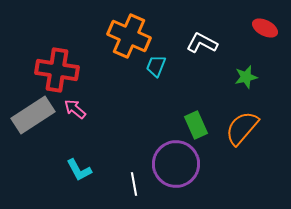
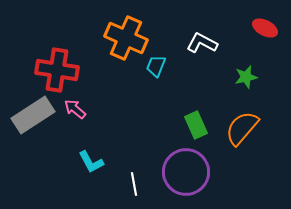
orange cross: moved 3 px left, 2 px down
purple circle: moved 10 px right, 8 px down
cyan L-shape: moved 12 px right, 8 px up
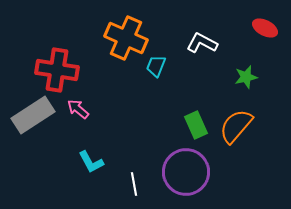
pink arrow: moved 3 px right
orange semicircle: moved 6 px left, 2 px up
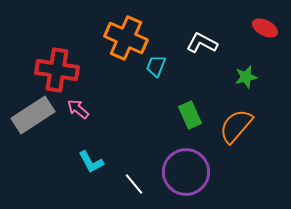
green rectangle: moved 6 px left, 10 px up
white line: rotated 30 degrees counterclockwise
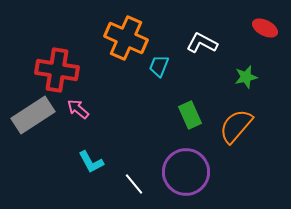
cyan trapezoid: moved 3 px right
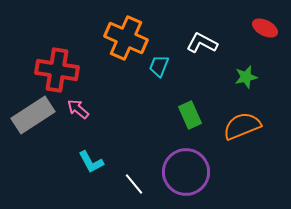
orange semicircle: moved 6 px right; rotated 27 degrees clockwise
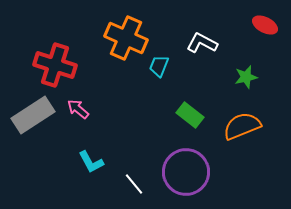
red ellipse: moved 3 px up
red cross: moved 2 px left, 5 px up; rotated 9 degrees clockwise
green rectangle: rotated 28 degrees counterclockwise
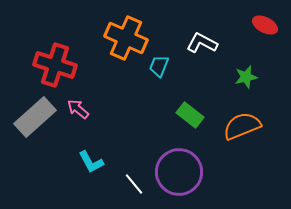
gray rectangle: moved 2 px right, 2 px down; rotated 9 degrees counterclockwise
purple circle: moved 7 px left
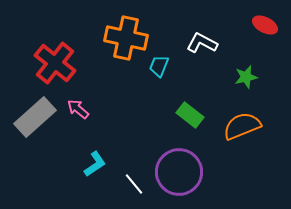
orange cross: rotated 12 degrees counterclockwise
red cross: moved 2 px up; rotated 21 degrees clockwise
cyan L-shape: moved 4 px right, 2 px down; rotated 96 degrees counterclockwise
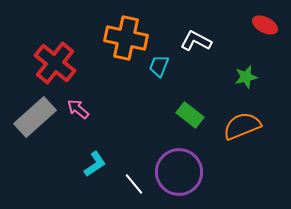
white L-shape: moved 6 px left, 2 px up
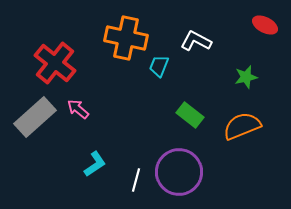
white line: moved 2 px right, 4 px up; rotated 55 degrees clockwise
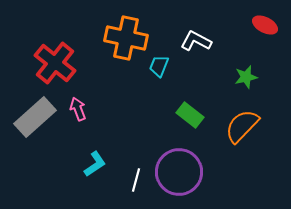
pink arrow: rotated 30 degrees clockwise
orange semicircle: rotated 24 degrees counterclockwise
